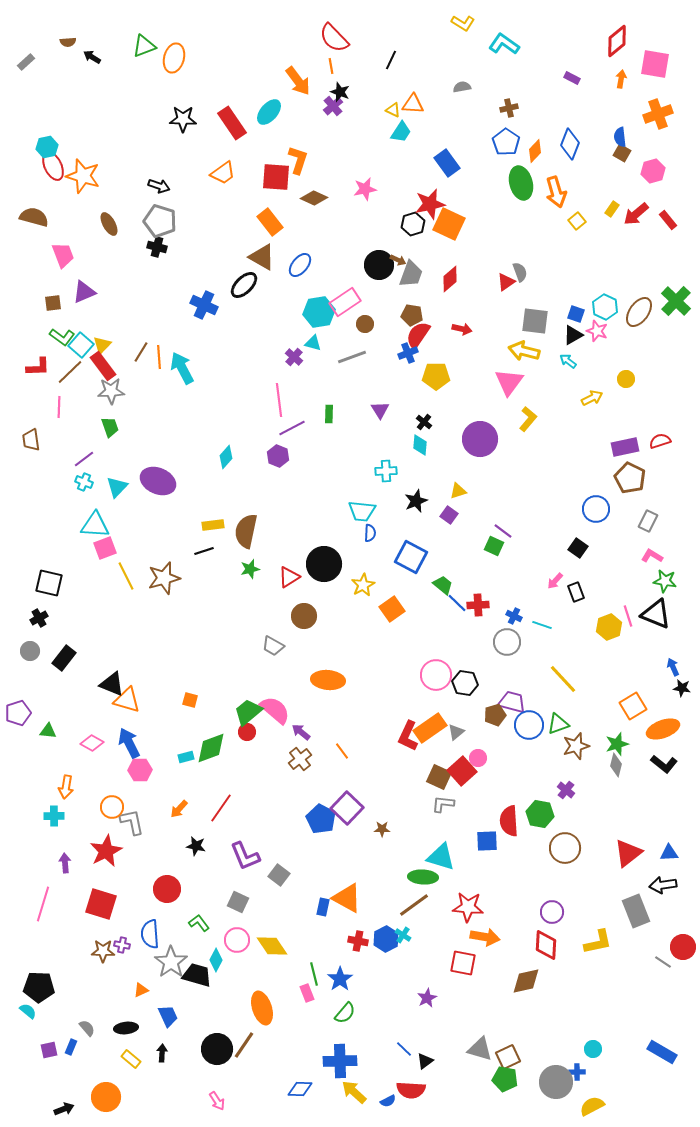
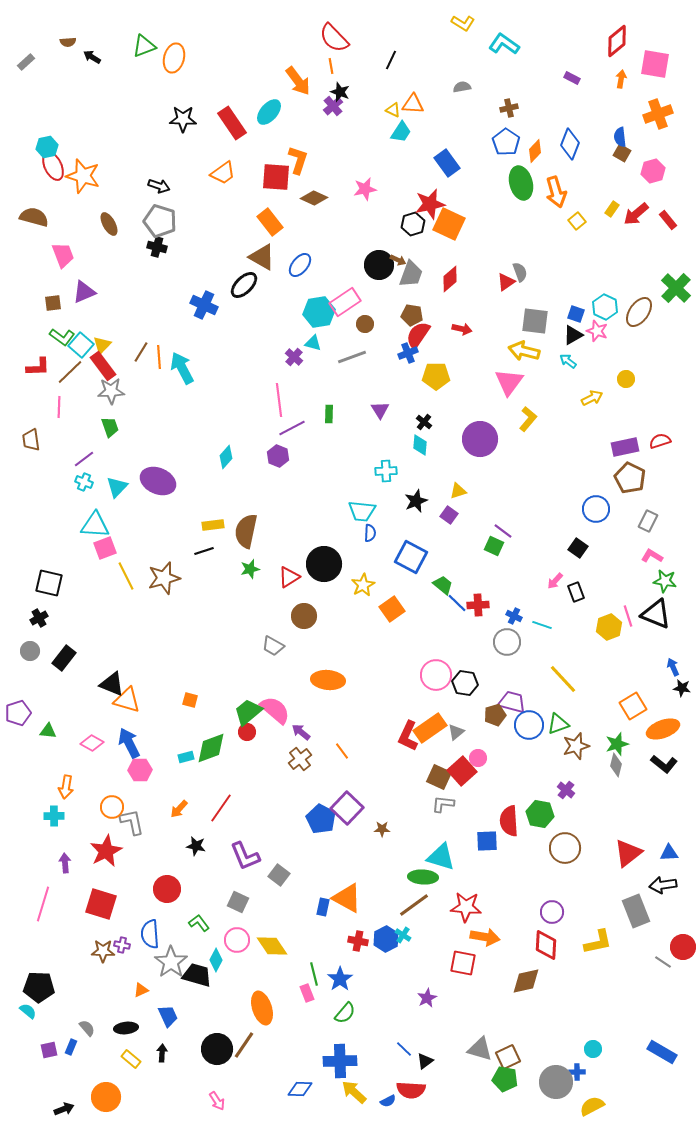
green cross at (676, 301): moved 13 px up
red star at (468, 907): moved 2 px left
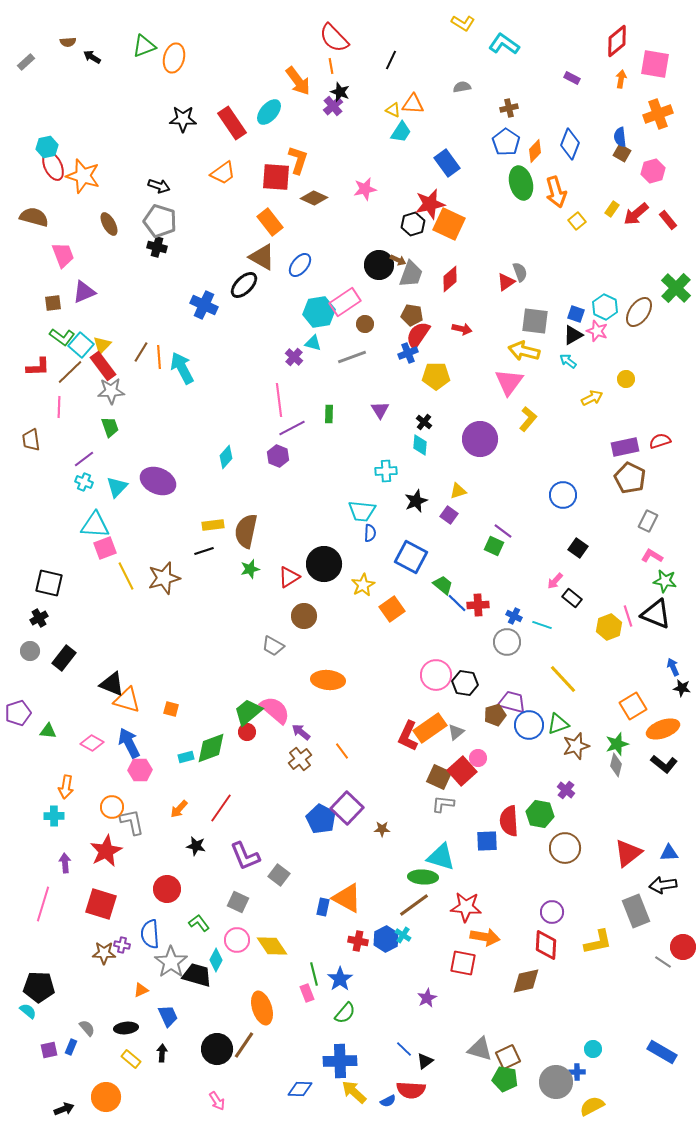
blue circle at (596, 509): moved 33 px left, 14 px up
black rectangle at (576, 592): moved 4 px left, 6 px down; rotated 30 degrees counterclockwise
orange square at (190, 700): moved 19 px left, 9 px down
brown star at (103, 951): moved 1 px right, 2 px down
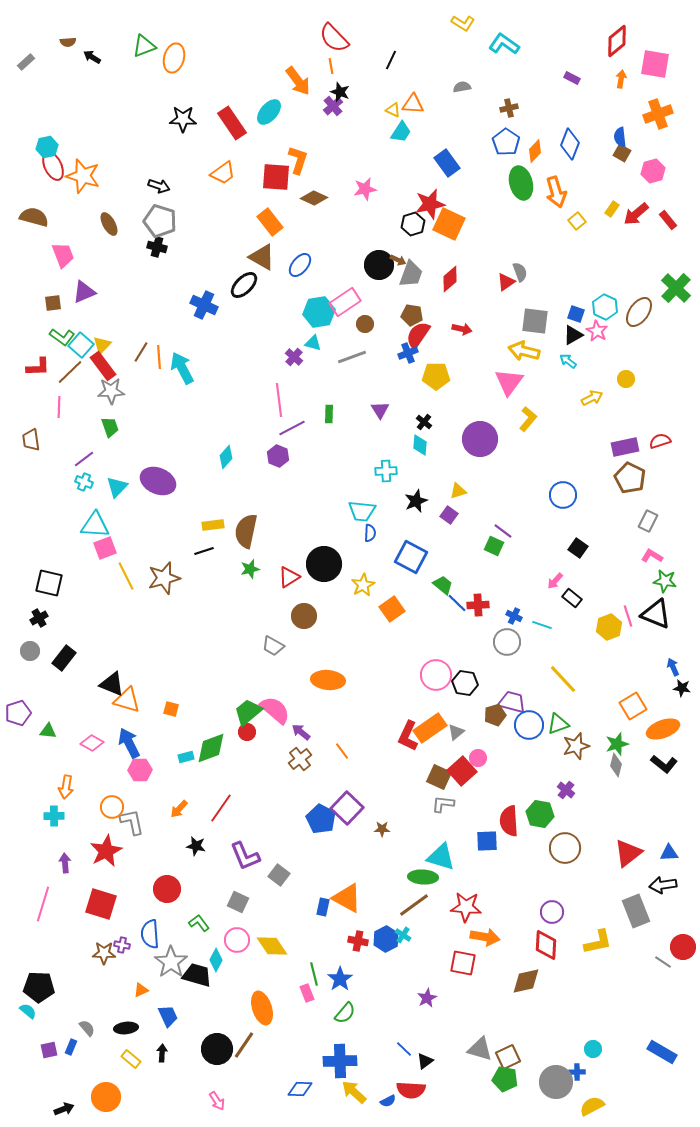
pink star at (597, 331): rotated 10 degrees clockwise
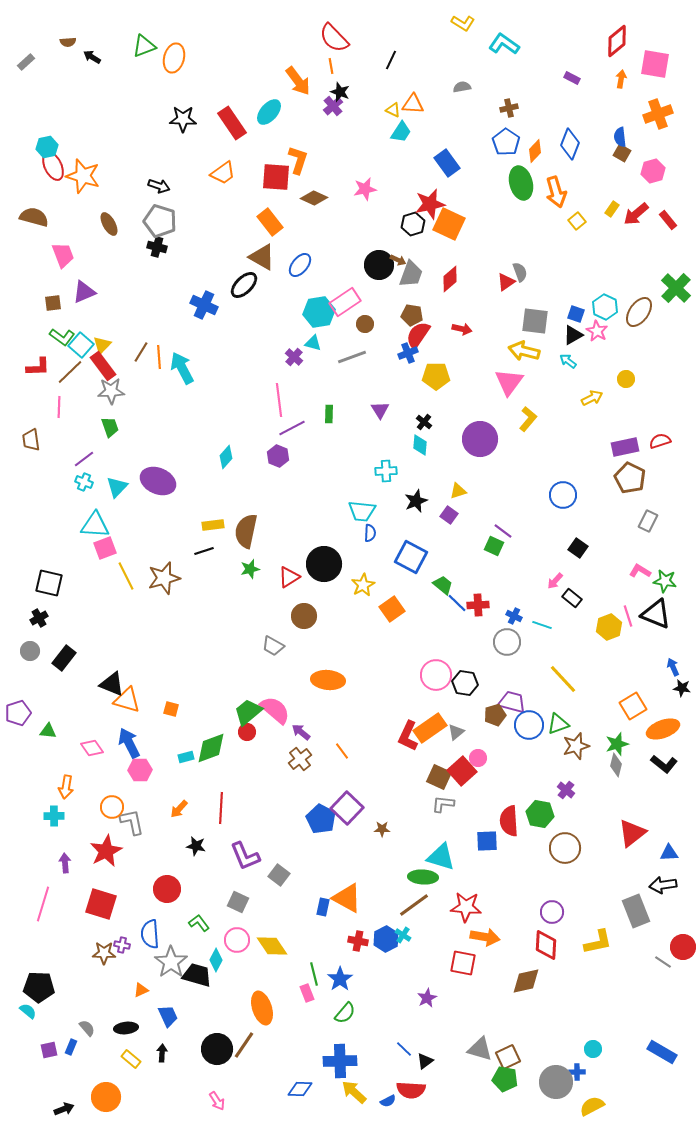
pink L-shape at (652, 556): moved 12 px left, 15 px down
pink diamond at (92, 743): moved 5 px down; rotated 25 degrees clockwise
red line at (221, 808): rotated 32 degrees counterclockwise
red triangle at (628, 853): moved 4 px right, 20 px up
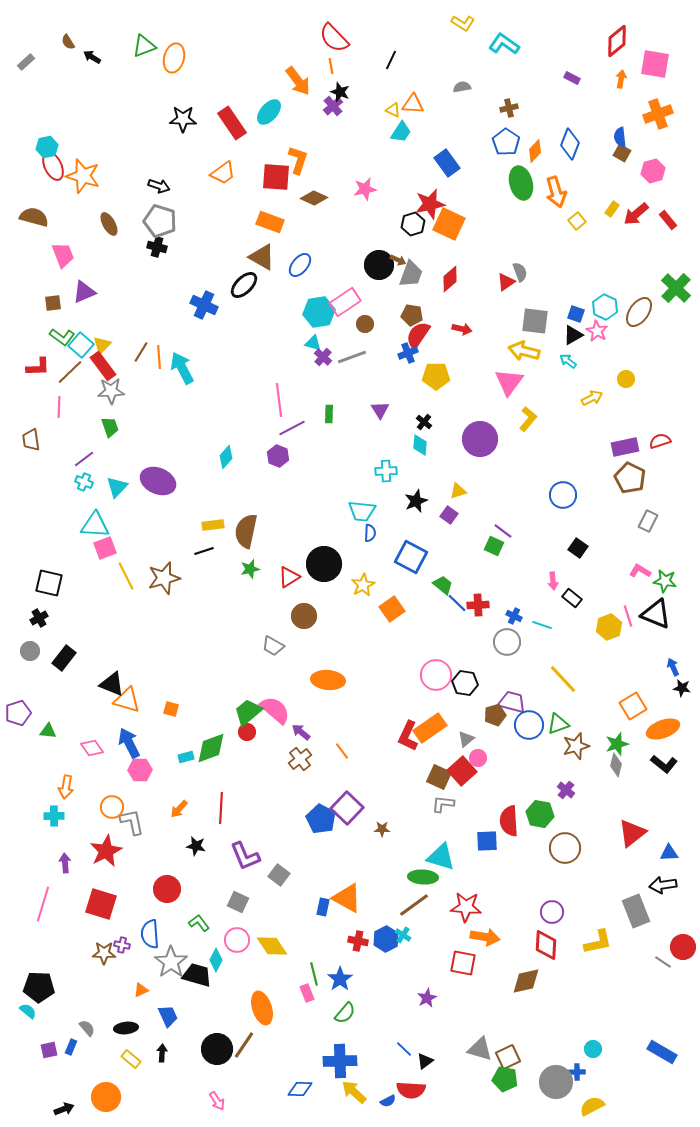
brown semicircle at (68, 42): rotated 63 degrees clockwise
orange rectangle at (270, 222): rotated 32 degrees counterclockwise
purple cross at (294, 357): moved 29 px right
pink arrow at (555, 581): moved 2 px left; rotated 48 degrees counterclockwise
gray triangle at (456, 732): moved 10 px right, 7 px down
